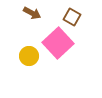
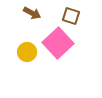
brown square: moved 1 px left, 1 px up; rotated 12 degrees counterclockwise
yellow circle: moved 2 px left, 4 px up
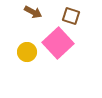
brown arrow: moved 1 px right, 1 px up
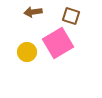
brown arrow: rotated 144 degrees clockwise
pink square: rotated 12 degrees clockwise
